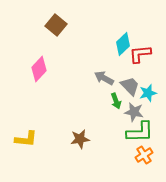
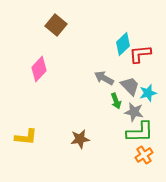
yellow L-shape: moved 2 px up
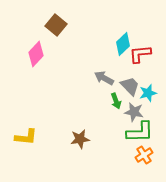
pink diamond: moved 3 px left, 15 px up
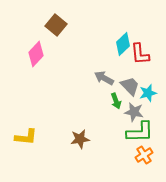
red L-shape: rotated 90 degrees counterclockwise
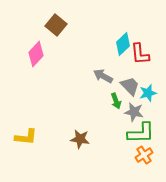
gray arrow: moved 1 px left, 2 px up
green L-shape: moved 1 px right, 1 px down
brown star: rotated 18 degrees clockwise
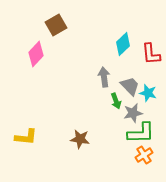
brown square: rotated 20 degrees clockwise
red L-shape: moved 11 px right
gray arrow: moved 1 px right, 1 px down; rotated 54 degrees clockwise
cyan star: rotated 30 degrees clockwise
gray star: moved 1 px left, 1 px down; rotated 24 degrees counterclockwise
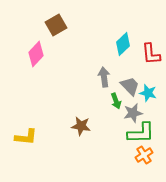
brown star: moved 1 px right, 13 px up
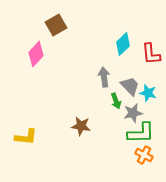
orange cross: rotated 30 degrees counterclockwise
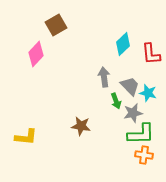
green L-shape: moved 1 px down
orange cross: rotated 18 degrees counterclockwise
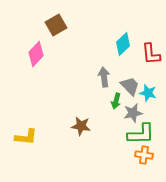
green arrow: rotated 35 degrees clockwise
